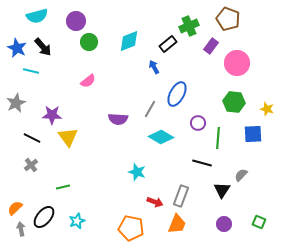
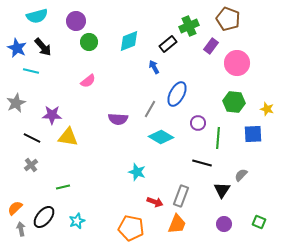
yellow triangle at (68, 137): rotated 45 degrees counterclockwise
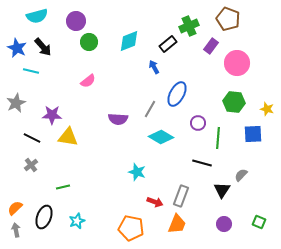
black ellipse at (44, 217): rotated 20 degrees counterclockwise
gray arrow at (21, 229): moved 5 px left, 1 px down
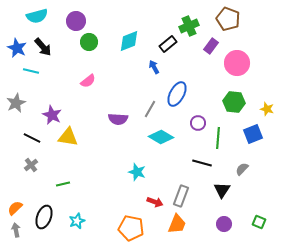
purple star at (52, 115): rotated 24 degrees clockwise
blue square at (253, 134): rotated 18 degrees counterclockwise
gray semicircle at (241, 175): moved 1 px right, 6 px up
green line at (63, 187): moved 3 px up
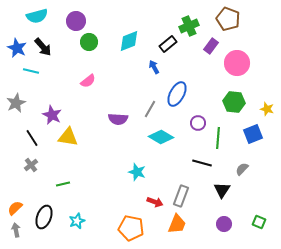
black line at (32, 138): rotated 30 degrees clockwise
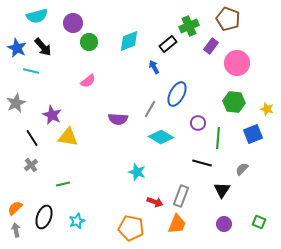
purple circle at (76, 21): moved 3 px left, 2 px down
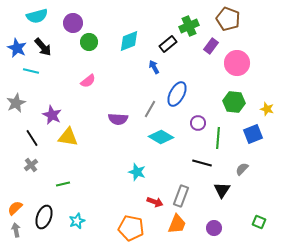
purple circle at (224, 224): moved 10 px left, 4 px down
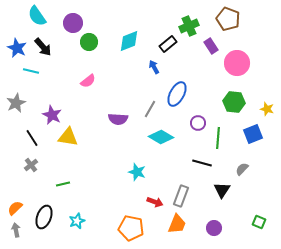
cyan semicircle at (37, 16): rotated 70 degrees clockwise
purple rectangle at (211, 46): rotated 70 degrees counterclockwise
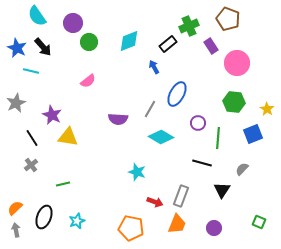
yellow star at (267, 109): rotated 16 degrees clockwise
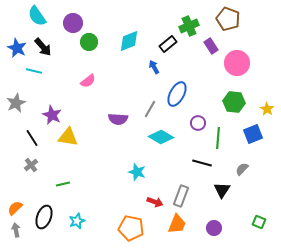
cyan line at (31, 71): moved 3 px right
